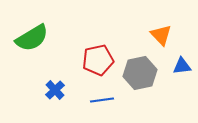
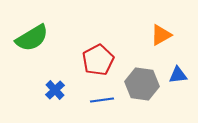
orange triangle: rotated 45 degrees clockwise
red pentagon: rotated 16 degrees counterclockwise
blue triangle: moved 4 px left, 9 px down
gray hexagon: moved 2 px right, 11 px down; rotated 20 degrees clockwise
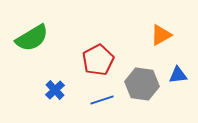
blue line: rotated 10 degrees counterclockwise
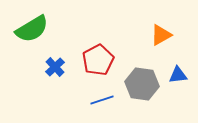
green semicircle: moved 9 px up
blue cross: moved 23 px up
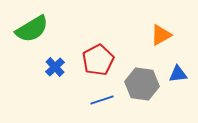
blue triangle: moved 1 px up
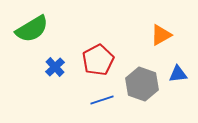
gray hexagon: rotated 12 degrees clockwise
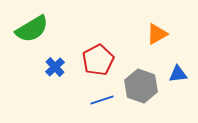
orange triangle: moved 4 px left, 1 px up
gray hexagon: moved 1 px left, 2 px down
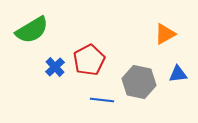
green semicircle: moved 1 px down
orange triangle: moved 8 px right
red pentagon: moved 9 px left
gray hexagon: moved 2 px left, 4 px up; rotated 8 degrees counterclockwise
blue line: rotated 25 degrees clockwise
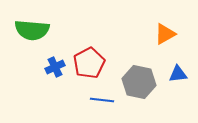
green semicircle: rotated 36 degrees clockwise
red pentagon: moved 3 px down
blue cross: rotated 18 degrees clockwise
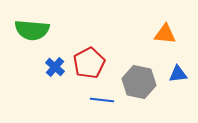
orange triangle: rotated 35 degrees clockwise
blue cross: rotated 24 degrees counterclockwise
